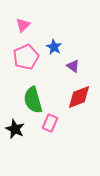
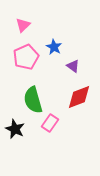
pink rectangle: rotated 12 degrees clockwise
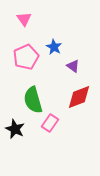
pink triangle: moved 1 px right, 6 px up; rotated 21 degrees counterclockwise
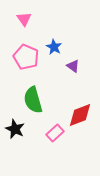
pink pentagon: rotated 25 degrees counterclockwise
red diamond: moved 1 px right, 18 px down
pink rectangle: moved 5 px right, 10 px down; rotated 12 degrees clockwise
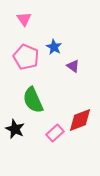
green semicircle: rotated 8 degrees counterclockwise
red diamond: moved 5 px down
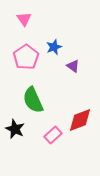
blue star: rotated 21 degrees clockwise
pink pentagon: rotated 15 degrees clockwise
pink rectangle: moved 2 px left, 2 px down
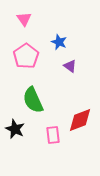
blue star: moved 5 px right, 5 px up; rotated 28 degrees counterclockwise
pink pentagon: moved 1 px up
purple triangle: moved 3 px left
pink rectangle: rotated 54 degrees counterclockwise
